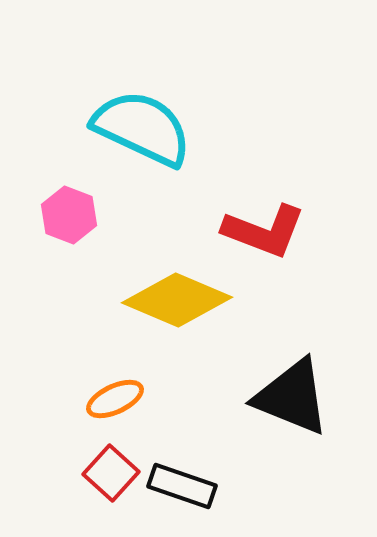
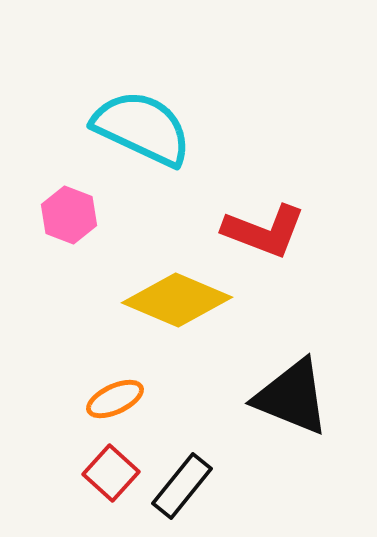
black rectangle: rotated 70 degrees counterclockwise
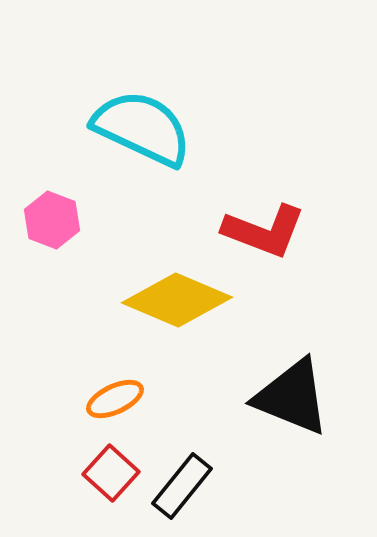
pink hexagon: moved 17 px left, 5 px down
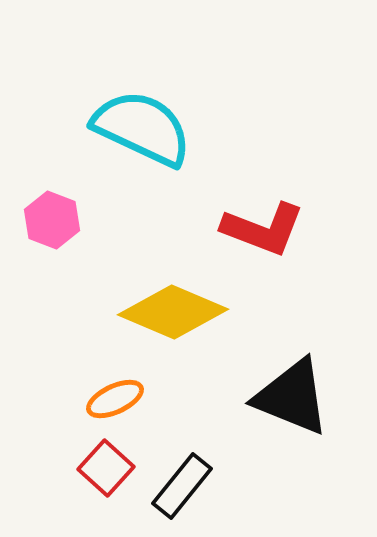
red L-shape: moved 1 px left, 2 px up
yellow diamond: moved 4 px left, 12 px down
red square: moved 5 px left, 5 px up
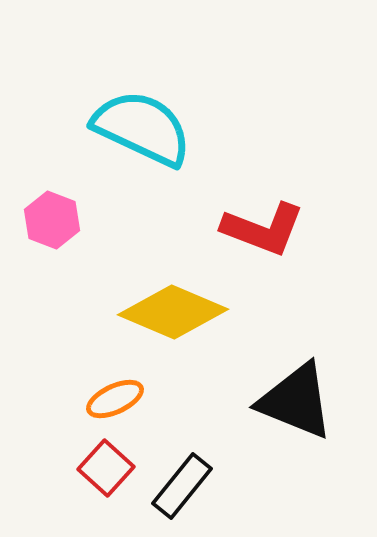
black triangle: moved 4 px right, 4 px down
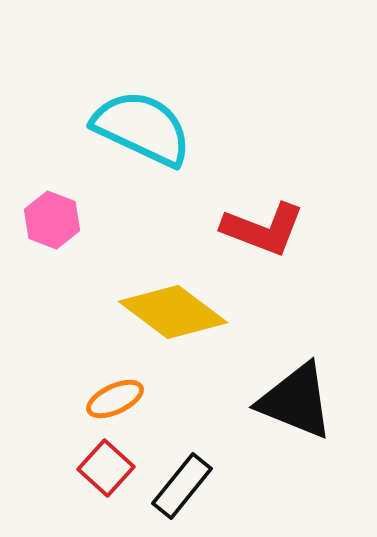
yellow diamond: rotated 14 degrees clockwise
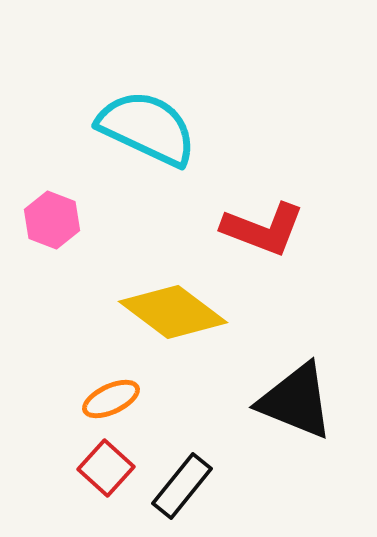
cyan semicircle: moved 5 px right
orange ellipse: moved 4 px left
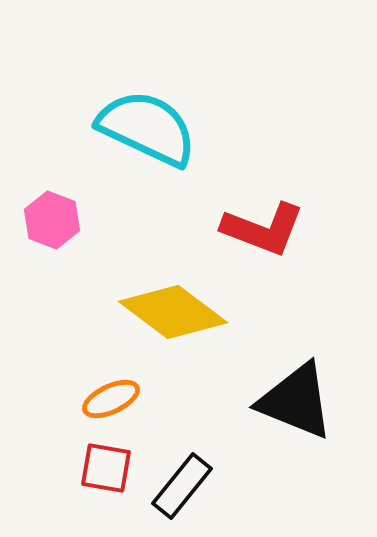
red square: rotated 32 degrees counterclockwise
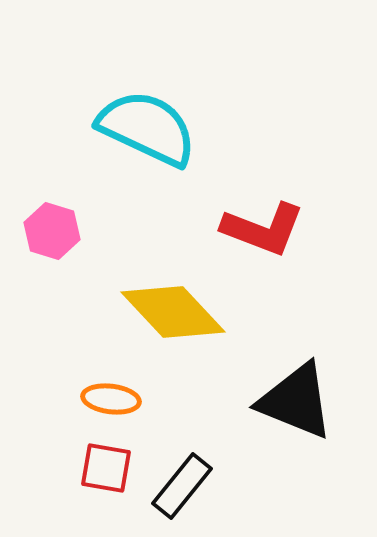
pink hexagon: moved 11 px down; rotated 4 degrees counterclockwise
yellow diamond: rotated 10 degrees clockwise
orange ellipse: rotated 32 degrees clockwise
